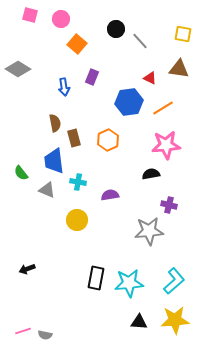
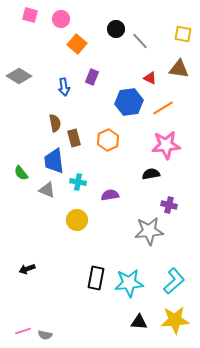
gray diamond: moved 1 px right, 7 px down
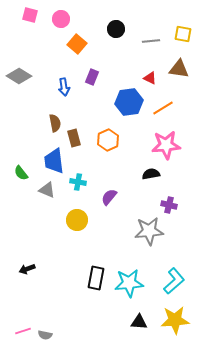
gray line: moved 11 px right; rotated 54 degrees counterclockwise
purple semicircle: moved 1 px left, 2 px down; rotated 42 degrees counterclockwise
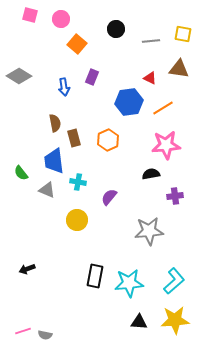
purple cross: moved 6 px right, 9 px up; rotated 21 degrees counterclockwise
black rectangle: moved 1 px left, 2 px up
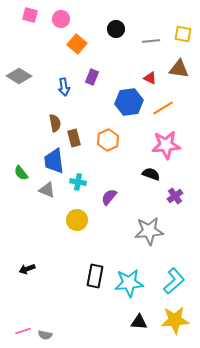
black semicircle: rotated 30 degrees clockwise
purple cross: rotated 28 degrees counterclockwise
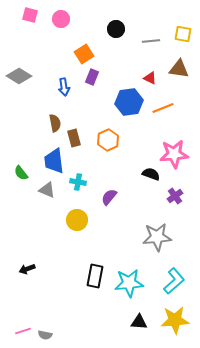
orange square: moved 7 px right, 10 px down; rotated 18 degrees clockwise
orange line: rotated 10 degrees clockwise
pink star: moved 8 px right, 9 px down
gray star: moved 8 px right, 6 px down
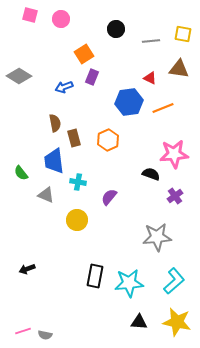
blue arrow: rotated 78 degrees clockwise
gray triangle: moved 1 px left, 5 px down
yellow star: moved 2 px right, 2 px down; rotated 16 degrees clockwise
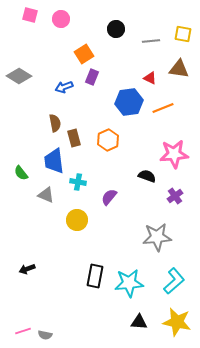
black semicircle: moved 4 px left, 2 px down
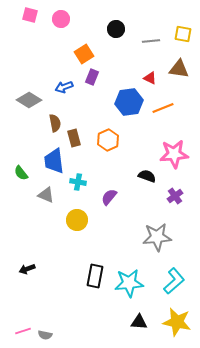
gray diamond: moved 10 px right, 24 px down
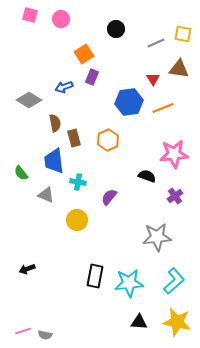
gray line: moved 5 px right, 2 px down; rotated 18 degrees counterclockwise
red triangle: moved 3 px right, 1 px down; rotated 32 degrees clockwise
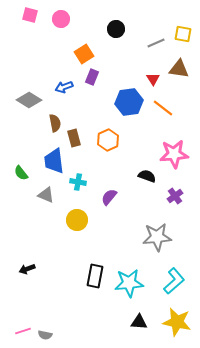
orange line: rotated 60 degrees clockwise
